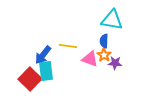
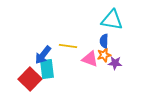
orange star: rotated 24 degrees clockwise
cyan rectangle: moved 1 px right, 2 px up
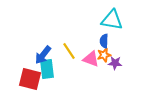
yellow line: moved 1 px right, 5 px down; rotated 48 degrees clockwise
pink triangle: moved 1 px right
red square: rotated 30 degrees counterclockwise
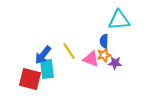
cyan triangle: moved 7 px right; rotated 15 degrees counterclockwise
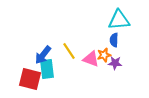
blue semicircle: moved 10 px right, 1 px up
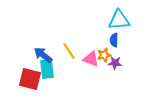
blue arrow: rotated 90 degrees clockwise
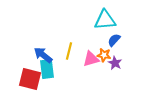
cyan triangle: moved 14 px left
blue semicircle: rotated 40 degrees clockwise
yellow line: rotated 48 degrees clockwise
orange star: rotated 24 degrees clockwise
pink triangle: rotated 36 degrees counterclockwise
purple star: rotated 24 degrees clockwise
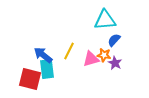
yellow line: rotated 12 degrees clockwise
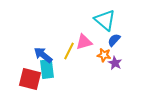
cyan triangle: rotated 45 degrees clockwise
pink triangle: moved 7 px left, 17 px up
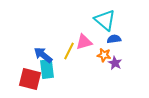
blue semicircle: moved 1 px up; rotated 40 degrees clockwise
